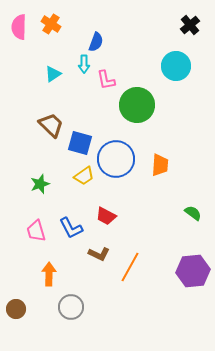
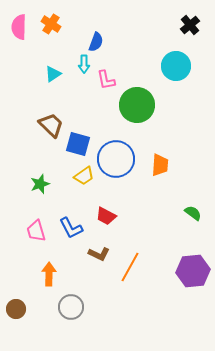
blue square: moved 2 px left, 1 px down
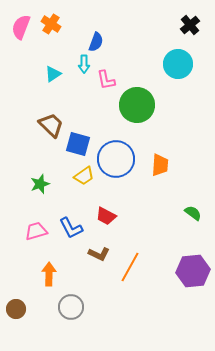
pink semicircle: moved 2 px right; rotated 20 degrees clockwise
cyan circle: moved 2 px right, 2 px up
pink trapezoid: rotated 90 degrees clockwise
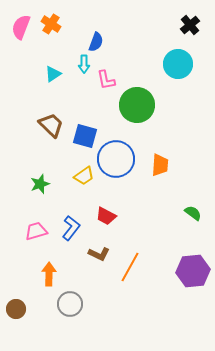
blue square: moved 7 px right, 8 px up
blue L-shape: rotated 115 degrees counterclockwise
gray circle: moved 1 px left, 3 px up
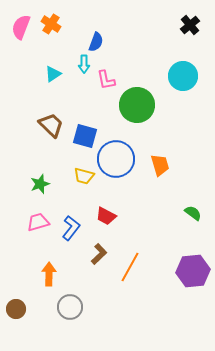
cyan circle: moved 5 px right, 12 px down
orange trapezoid: rotated 20 degrees counterclockwise
yellow trapezoid: rotated 50 degrees clockwise
pink trapezoid: moved 2 px right, 9 px up
brown L-shape: rotated 70 degrees counterclockwise
gray circle: moved 3 px down
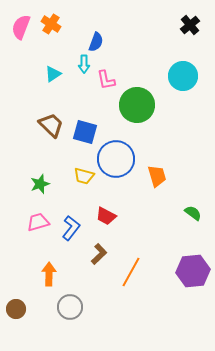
blue square: moved 4 px up
orange trapezoid: moved 3 px left, 11 px down
orange line: moved 1 px right, 5 px down
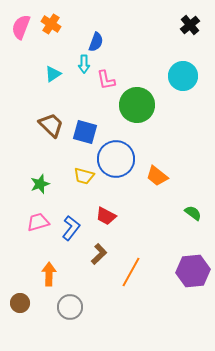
orange trapezoid: rotated 145 degrees clockwise
brown circle: moved 4 px right, 6 px up
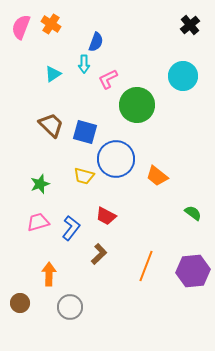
pink L-shape: moved 2 px right, 1 px up; rotated 75 degrees clockwise
orange line: moved 15 px right, 6 px up; rotated 8 degrees counterclockwise
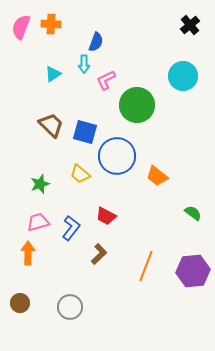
orange cross: rotated 30 degrees counterclockwise
pink L-shape: moved 2 px left, 1 px down
blue circle: moved 1 px right, 3 px up
yellow trapezoid: moved 4 px left, 2 px up; rotated 25 degrees clockwise
orange arrow: moved 21 px left, 21 px up
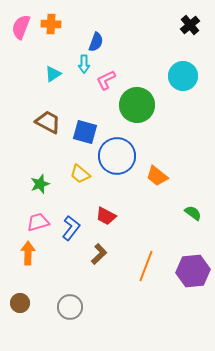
brown trapezoid: moved 3 px left, 3 px up; rotated 16 degrees counterclockwise
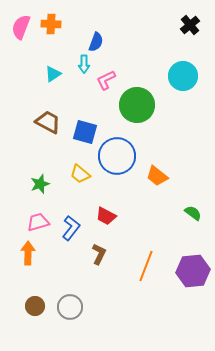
brown L-shape: rotated 20 degrees counterclockwise
brown circle: moved 15 px right, 3 px down
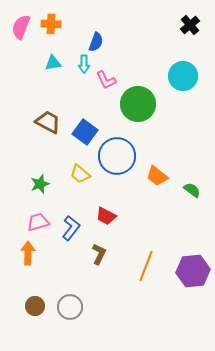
cyan triangle: moved 11 px up; rotated 24 degrees clockwise
pink L-shape: rotated 90 degrees counterclockwise
green circle: moved 1 px right, 1 px up
blue square: rotated 20 degrees clockwise
green semicircle: moved 1 px left, 23 px up
